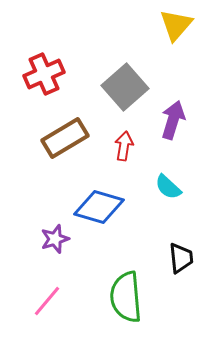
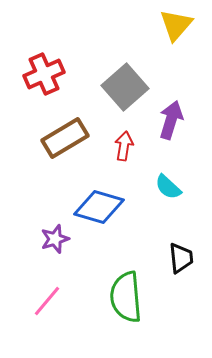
purple arrow: moved 2 px left
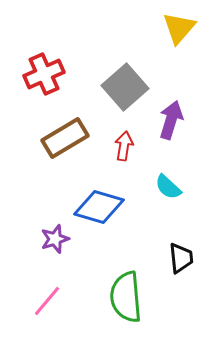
yellow triangle: moved 3 px right, 3 px down
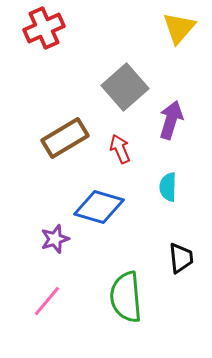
red cross: moved 46 px up
red arrow: moved 4 px left, 3 px down; rotated 32 degrees counterclockwise
cyan semicircle: rotated 48 degrees clockwise
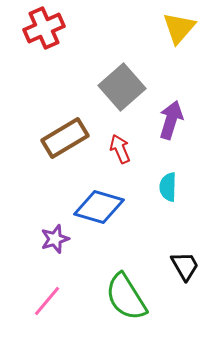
gray square: moved 3 px left
black trapezoid: moved 4 px right, 8 px down; rotated 24 degrees counterclockwise
green semicircle: rotated 27 degrees counterclockwise
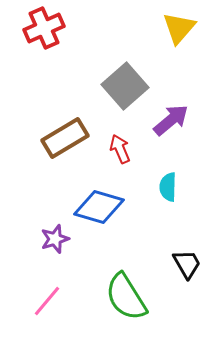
gray square: moved 3 px right, 1 px up
purple arrow: rotated 33 degrees clockwise
black trapezoid: moved 2 px right, 2 px up
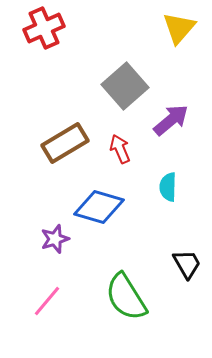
brown rectangle: moved 5 px down
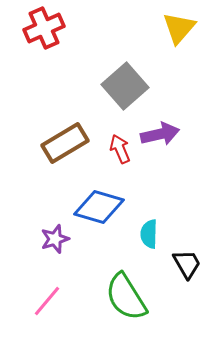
purple arrow: moved 11 px left, 14 px down; rotated 27 degrees clockwise
cyan semicircle: moved 19 px left, 47 px down
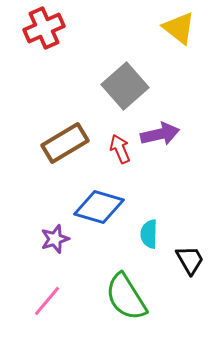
yellow triangle: rotated 33 degrees counterclockwise
black trapezoid: moved 3 px right, 4 px up
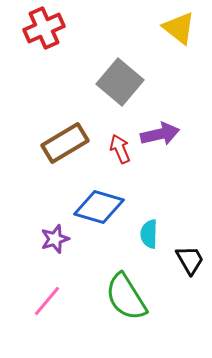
gray square: moved 5 px left, 4 px up; rotated 9 degrees counterclockwise
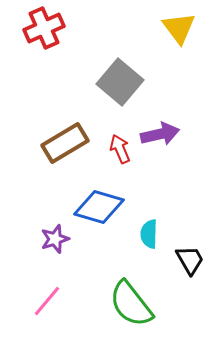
yellow triangle: rotated 15 degrees clockwise
green semicircle: moved 5 px right, 7 px down; rotated 6 degrees counterclockwise
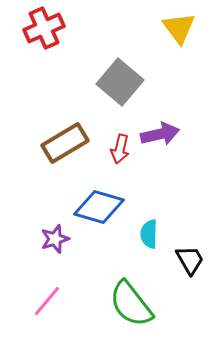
red arrow: rotated 144 degrees counterclockwise
